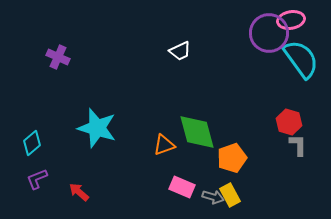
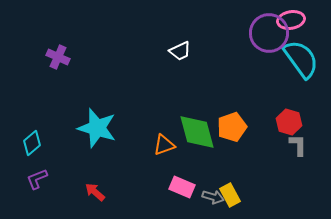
orange pentagon: moved 31 px up
red arrow: moved 16 px right
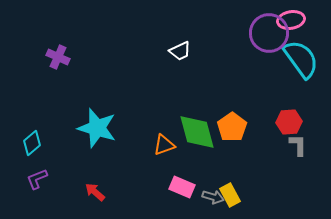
red hexagon: rotated 20 degrees counterclockwise
orange pentagon: rotated 16 degrees counterclockwise
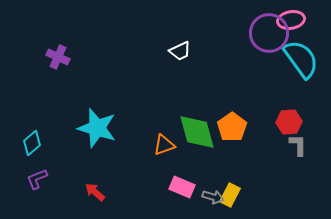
yellow rectangle: rotated 55 degrees clockwise
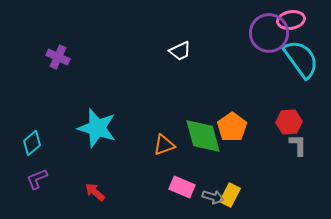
green diamond: moved 6 px right, 4 px down
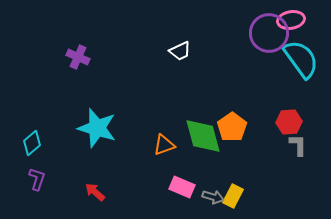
purple cross: moved 20 px right
purple L-shape: rotated 130 degrees clockwise
yellow rectangle: moved 3 px right, 1 px down
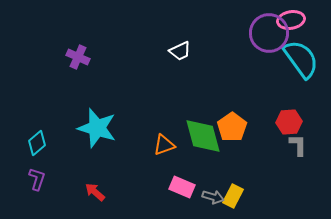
cyan diamond: moved 5 px right
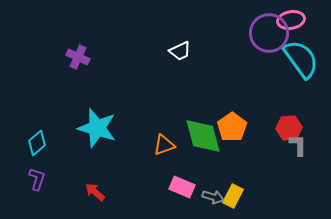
red hexagon: moved 6 px down
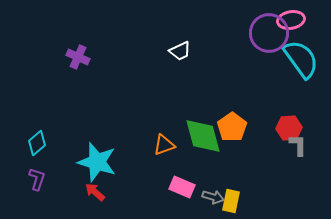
cyan star: moved 34 px down
yellow rectangle: moved 2 px left, 5 px down; rotated 15 degrees counterclockwise
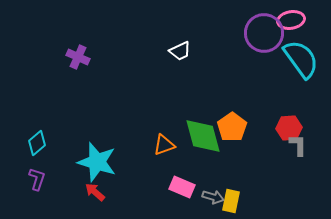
purple circle: moved 5 px left
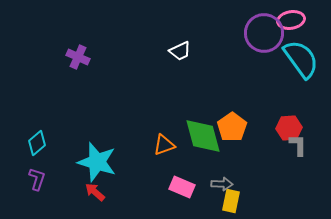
gray arrow: moved 9 px right, 13 px up; rotated 15 degrees counterclockwise
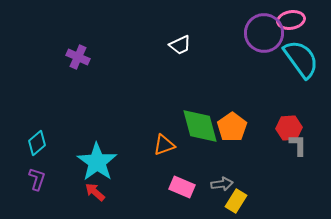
white trapezoid: moved 6 px up
green diamond: moved 3 px left, 10 px up
cyan star: rotated 18 degrees clockwise
gray arrow: rotated 10 degrees counterclockwise
yellow rectangle: moved 5 px right; rotated 20 degrees clockwise
